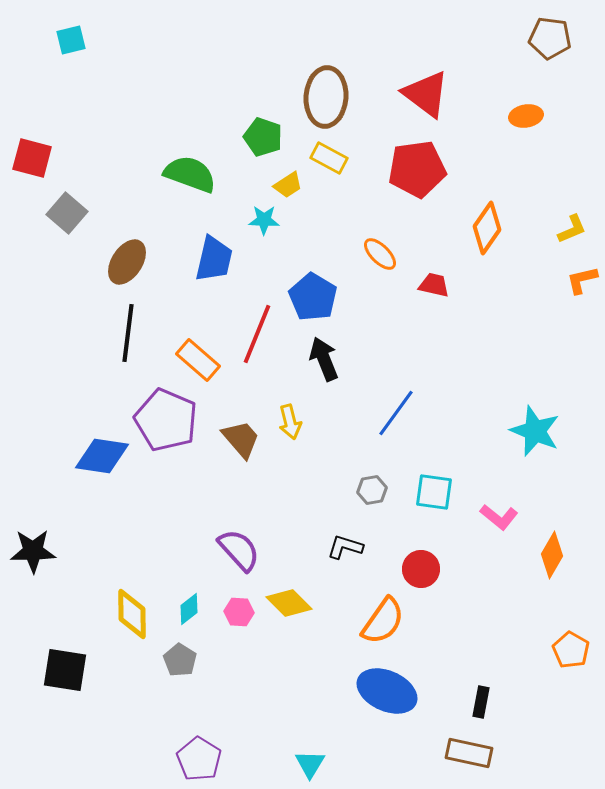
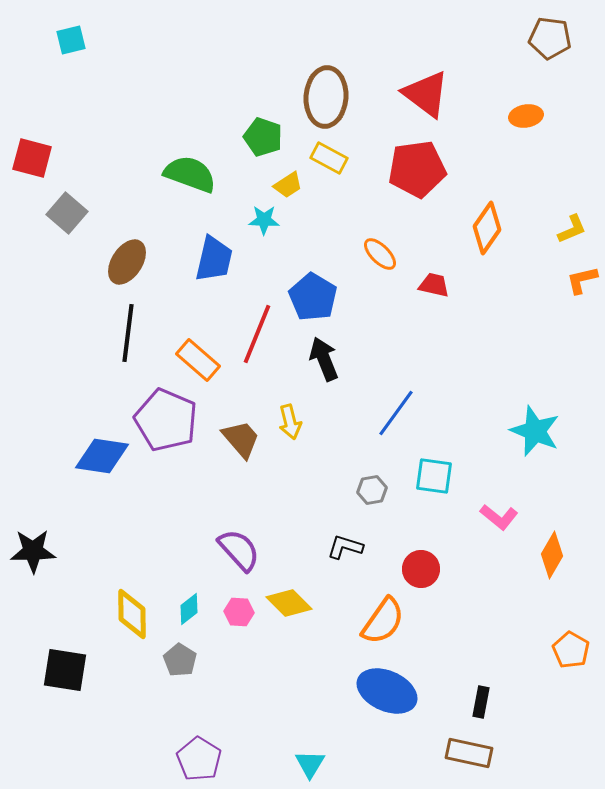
cyan square at (434, 492): moved 16 px up
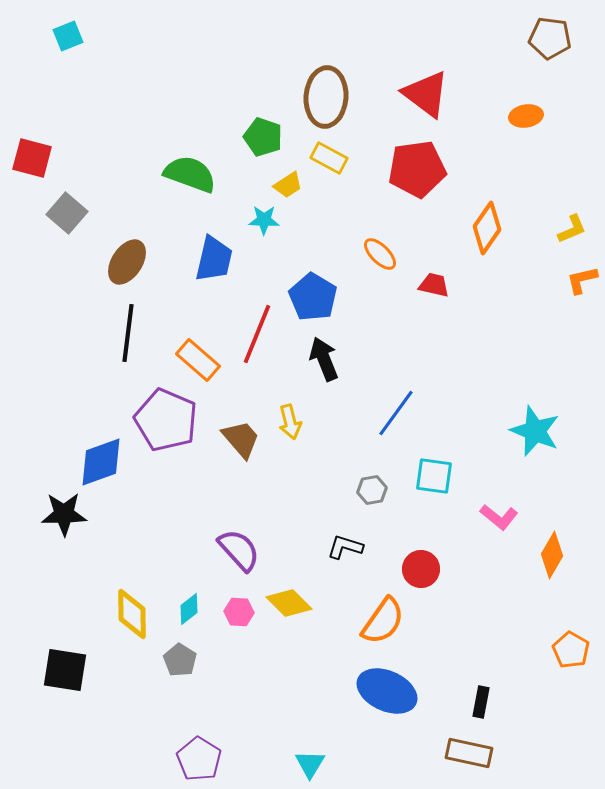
cyan square at (71, 40): moved 3 px left, 4 px up; rotated 8 degrees counterclockwise
blue diamond at (102, 456): moved 1 px left, 6 px down; rotated 28 degrees counterclockwise
black star at (33, 551): moved 31 px right, 37 px up
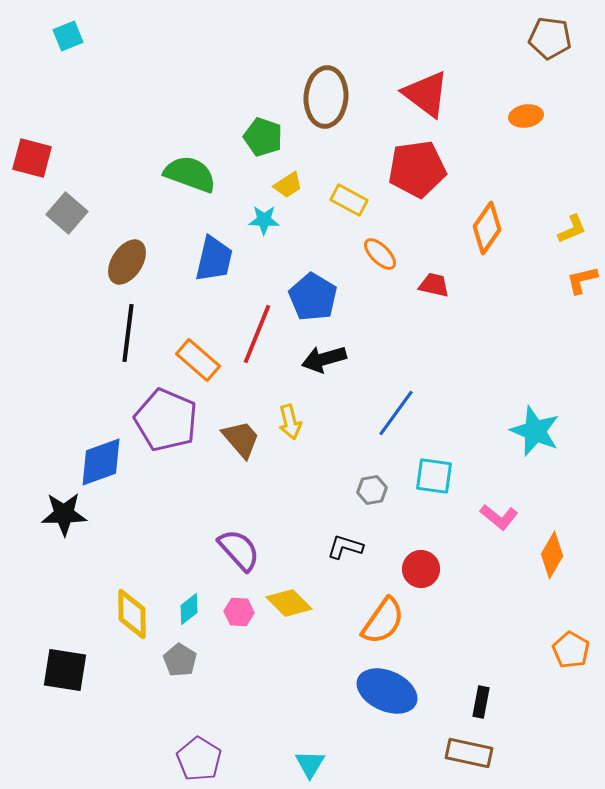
yellow rectangle at (329, 158): moved 20 px right, 42 px down
black arrow at (324, 359): rotated 84 degrees counterclockwise
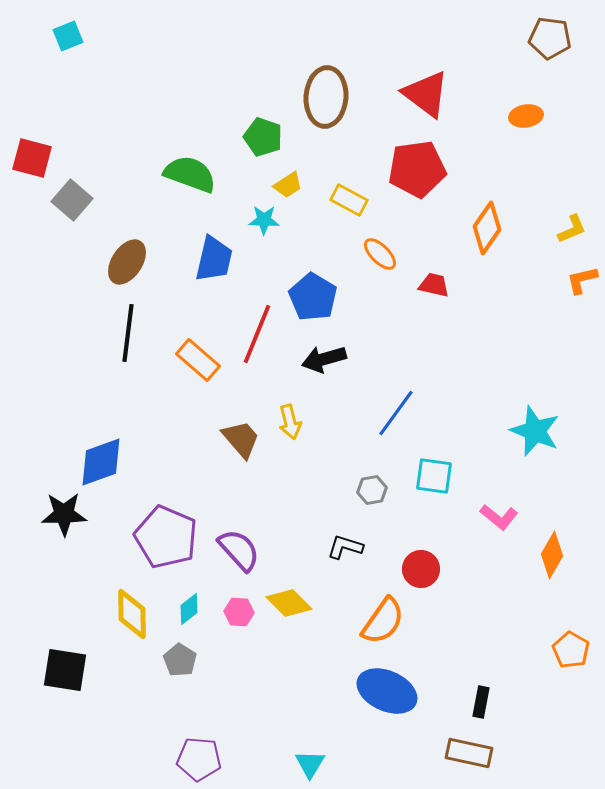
gray square at (67, 213): moved 5 px right, 13 px up
purple pentagon at (166, 420): moved 117 px down
purple pentagon at (199, 759): rotated 27 degrees counterclockwise
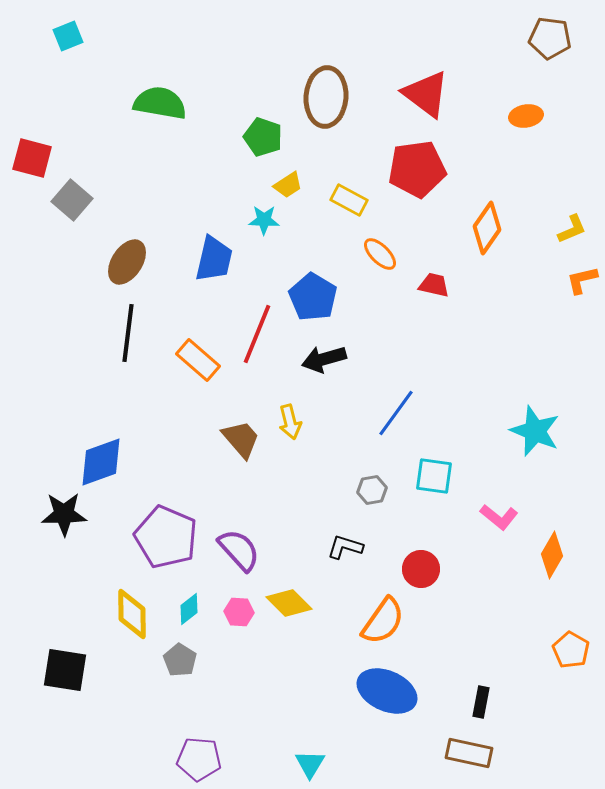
green semicircle at (190, 174): moved 30 px left, 71 px up; rotated 10 degrees counterclockwise
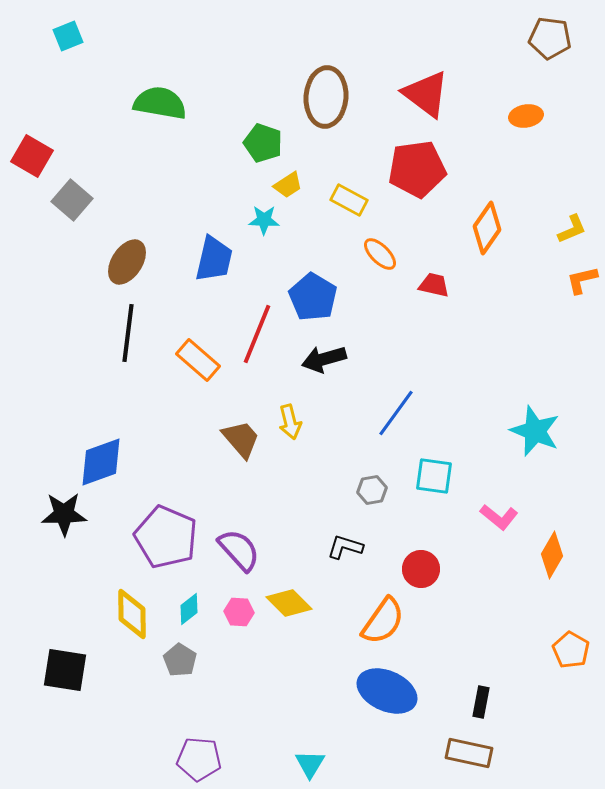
green pentagon at (263, 137): moved 6 px down
red square at (32, 158): moved 2 px up; rotated 15 degrees clockwise
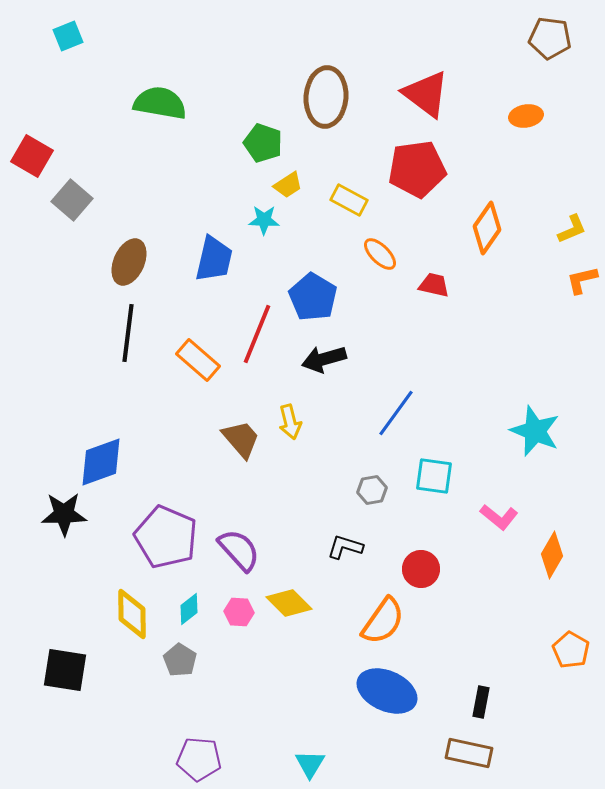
brown ellipse at (127, 262): moved 2 px right; rotated 9 degrees counterclockwise
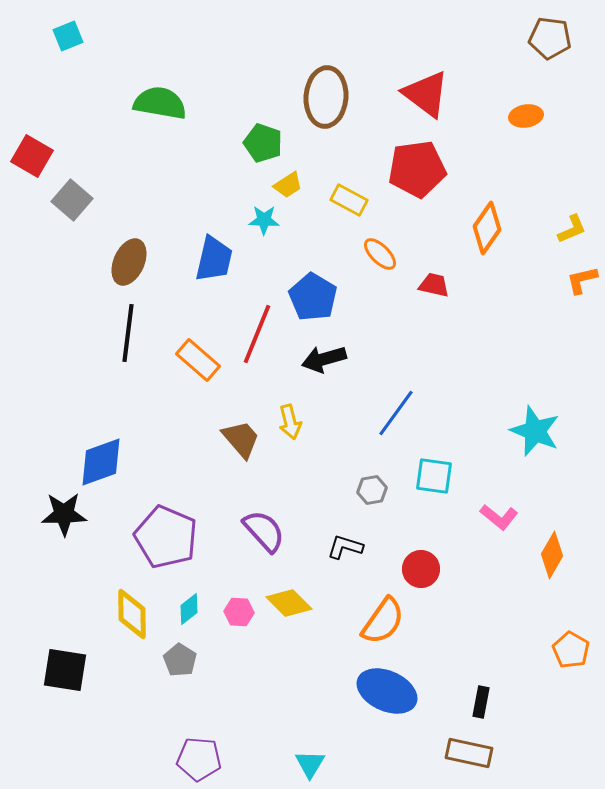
purple semicircle at (239, 550): moved 25 px right, 19 px up
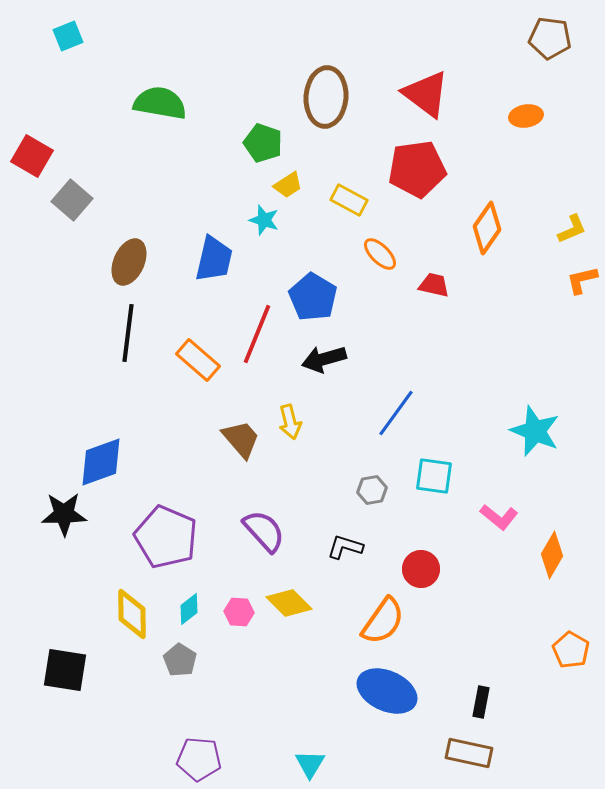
cyan star at (264, 220): rotated 16 degrees clockwise
